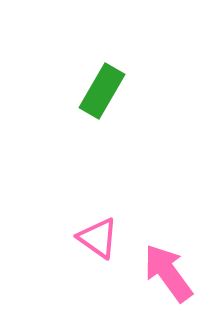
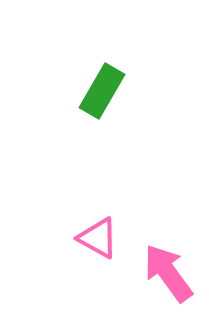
pink triangle: rotated 6 degrees counterclockwise
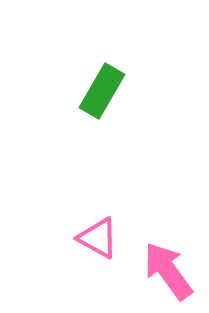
pink arrow: moved 2 px up
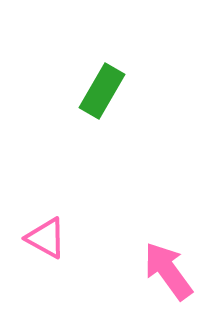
pink triangle: moved 52 px left
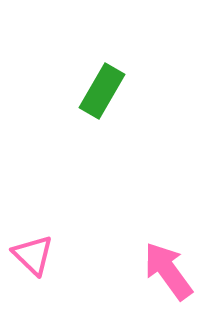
pink triangle: moved 13 px left, 17 px down; rotated 15 degrees clockwise
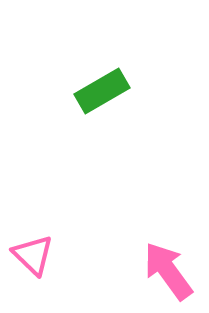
green rectangle: rotated 30 degrees clockwise
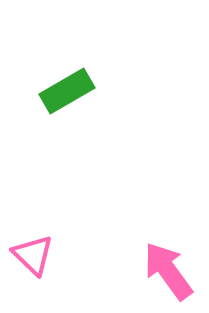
green rectangle: moved 35 px left
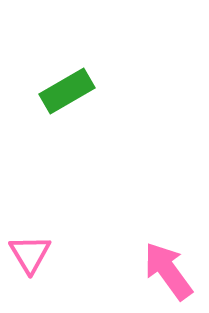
pink triangle: moved 3 px left, 1 px up; rotated 15 degrees clockwise
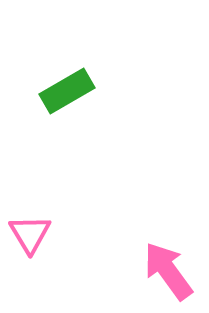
pink triangle: moved 20 px up
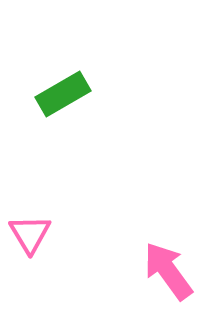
green rectangle: moved 4 px left, 3 px down
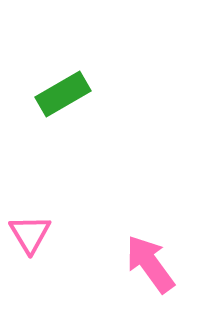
pink arrow: moved 18 px left, 7 px up
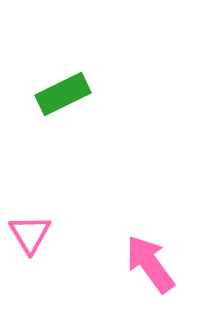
green rectangle: rotated 4 degrees clockwise
